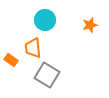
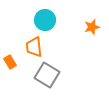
orange star: moved 2 px right, 2 px down
orange trapezoid: moved 1 px right, 1 px up
orange rectangle: moved 1 px left, 2 px down; rotated 24 degrees clockwise
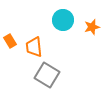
cyan circle: moved 18 px right
orange rectangle: moved 21 px up
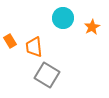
cyan circle: moved 2 px up
orange star: rotated 14 degrees counterclockwise
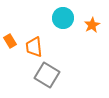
orange star: moved 2 px up
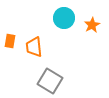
cyan circle: moved 1 px right
orange rectangle: rotated 40 degrees clockwise
gray square: moved 3 px right, 6 px down
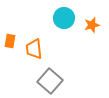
orange star: rotated 14 degrees clockwise
orange trapezoid: moved 2 px down
gray square: rotated 10 degrees clockwise
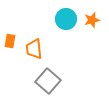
cyan circle: moved 2 px right, 1 px down
orange star: moved 5 px up
gray square: moved 2 px left
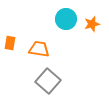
orange star: moved 4 px down
orange rectangle: moved 2 px down
orange trapezoid: moved 5 px right; rotated 105 degrees clockwise
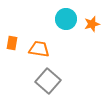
orange rectangle: moved 2 px right
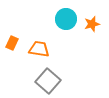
orange rectangle: rotated 16 degrees clockwise
